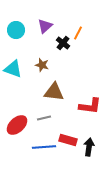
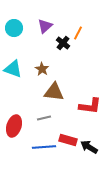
cyan circle: moved 2 px left, 2 px up
brown star: moved 4 px down; rotated 16 degrees clockwise
red ellipse: moved 3 px left, 1 px down; rotated 30 degrees counterclockwise
black arrow: rotated 66 degrees counterclockwise
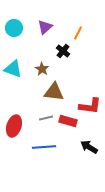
purple triangle: moved 1 px down
black cross: moved 8 px down
gray line: moved 2 px right
red rectangle: moved 19 px up
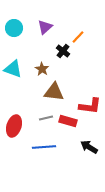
orange line: moved 4 px down; rotated 16 degrees clockwise
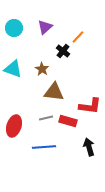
black arrow: rotated 42 degrees clockwise
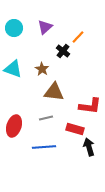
red rectangle: moved 7 px right, 8 px down
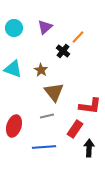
brown star: moved 1 px left, 1 px down
brown triangle: rotated 45 degrees clockwise
gray line: moved 1 px right, 2 px up
red rectangle: rotated 72 degrees counterclockwise
black arrow: moved 1 px down; rotated 18 degrees clockwise
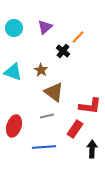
cyan triangle: moved 3 px down
brown triangle: rotated 15 degrees counterclockwise
black arrow: moved 3 px right, 1 px down
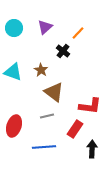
orange line: moved 4 px up
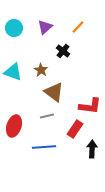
orange line: moved 6 px up
